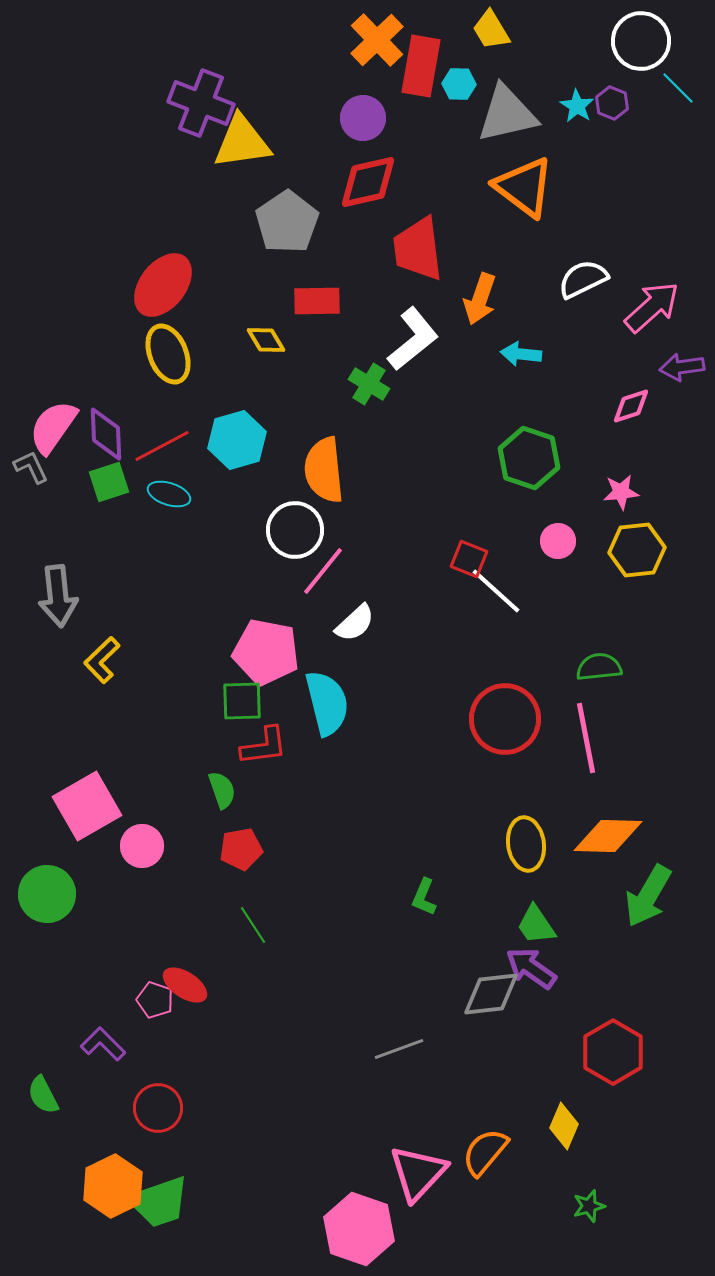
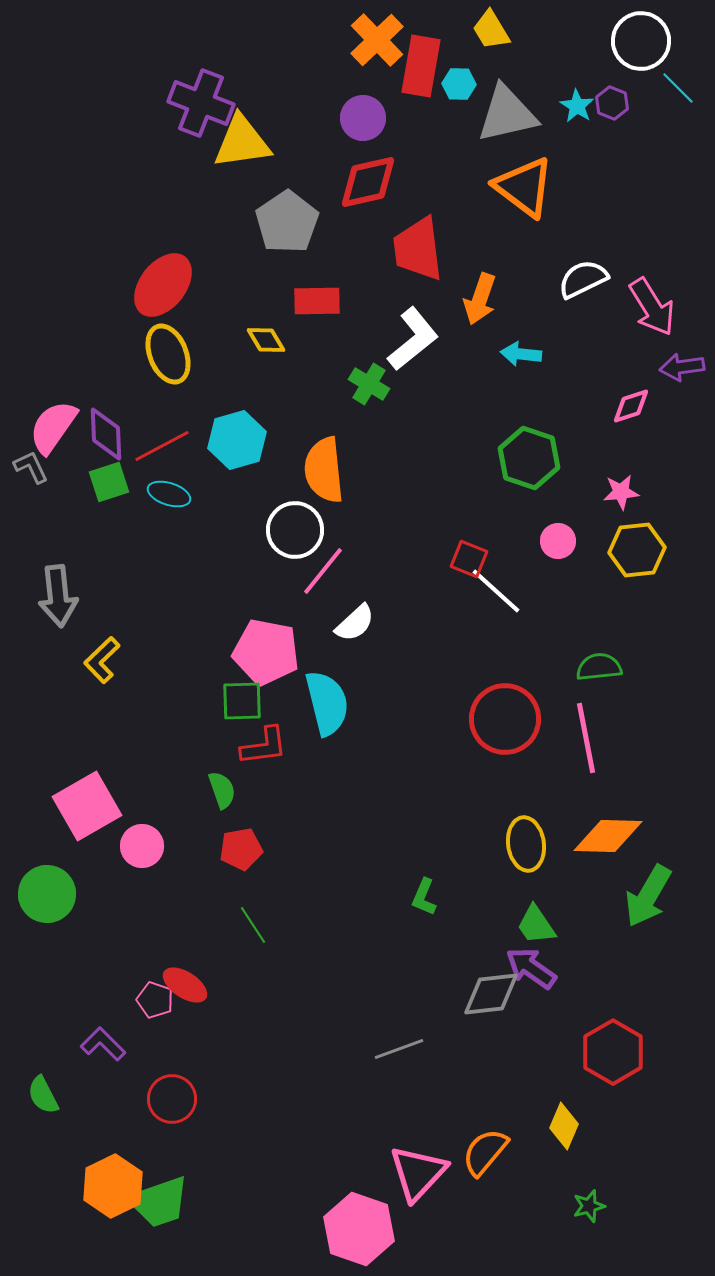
pink arrow at (652, 307): rotated 100 degrees clockwise
red circle at (158, 1108): moved 14 px right, 9 px up
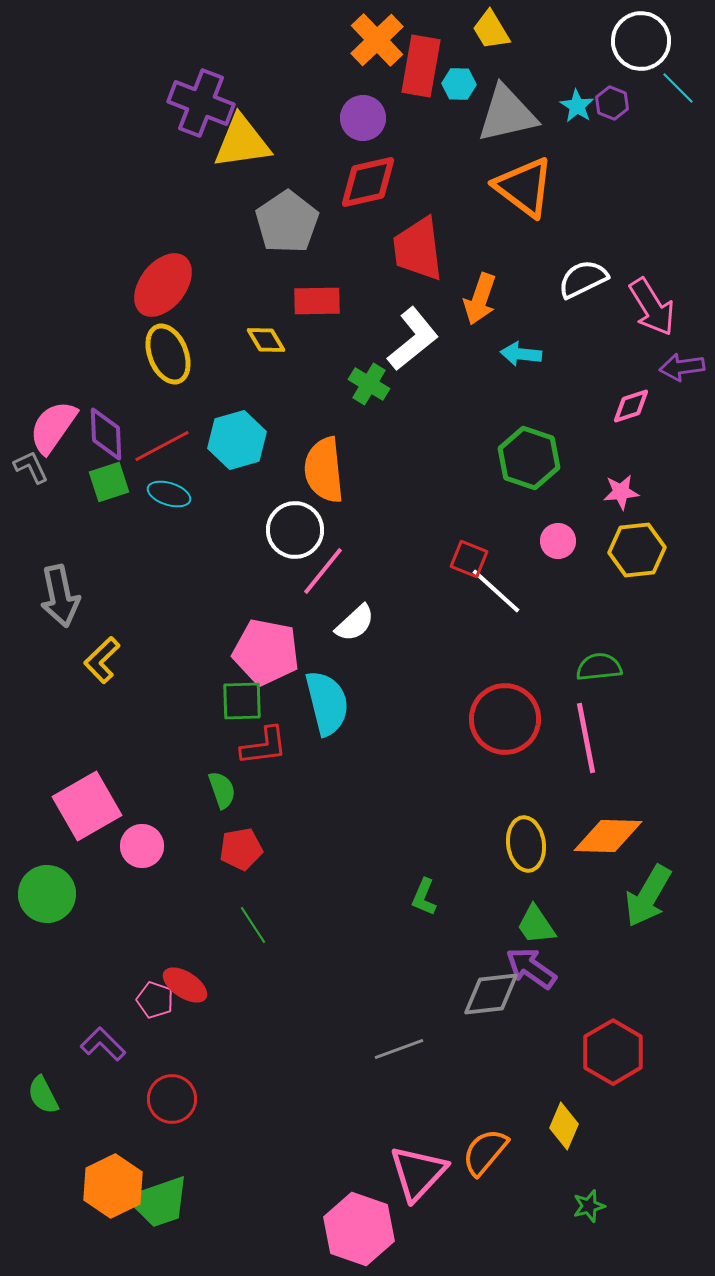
gray arrow at (58, 596): moved 2 px right; rotated 6 degrees counterclockwise
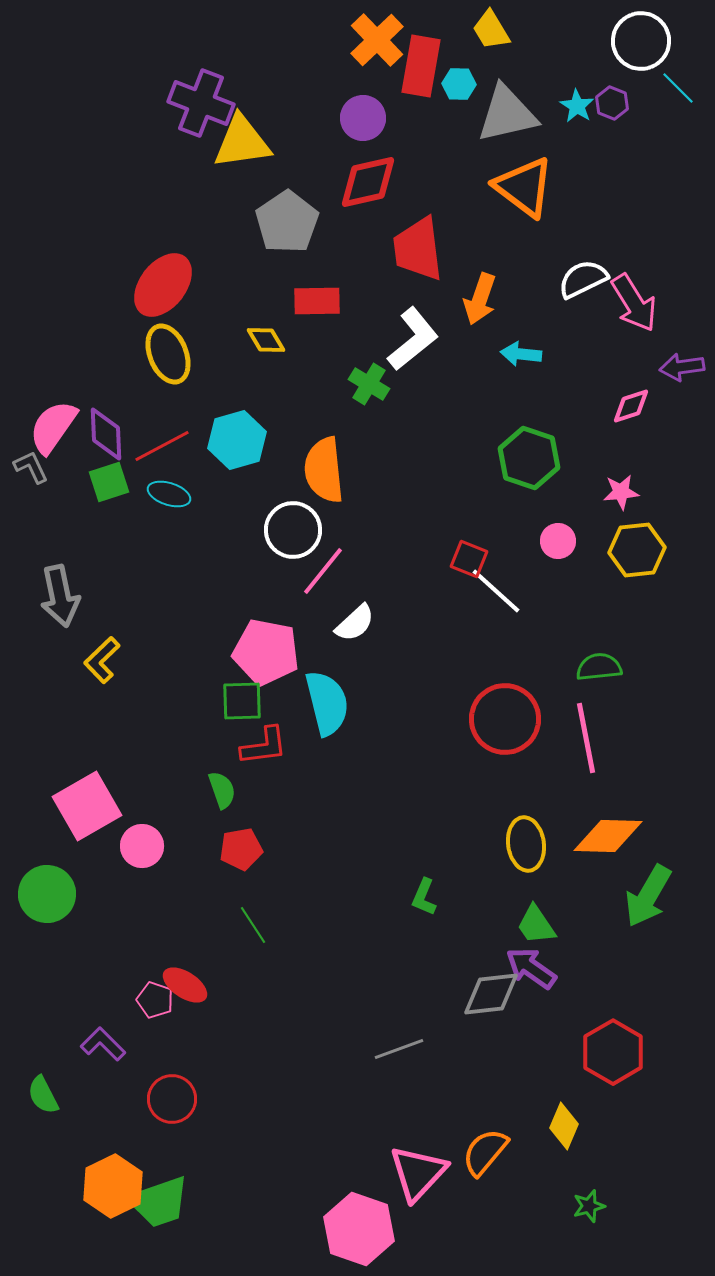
pink arrow at (652, 307): moved 18 px left, 4 px up
white circle at (295, 530): moved 2 px left
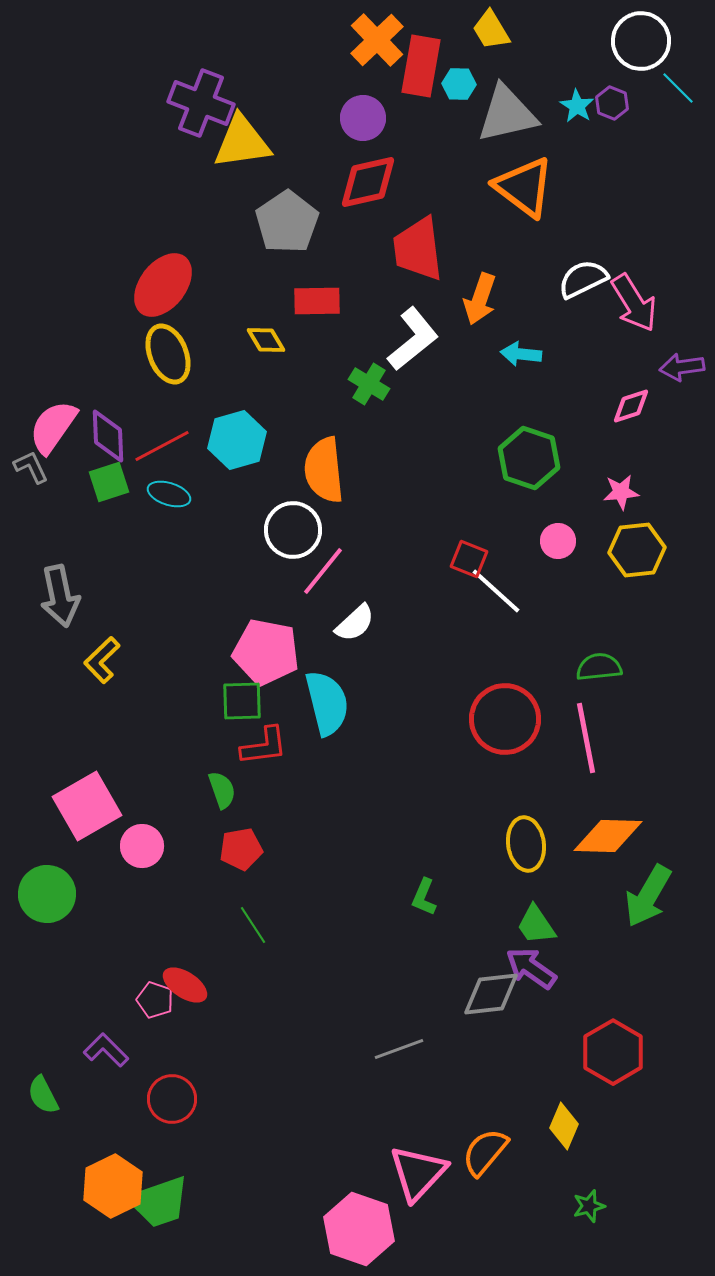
purple diamond at (106, 434): moved 2 px right, 2 px down
purple L-shape at (103, 1044): moved 3 px right, 6 px down
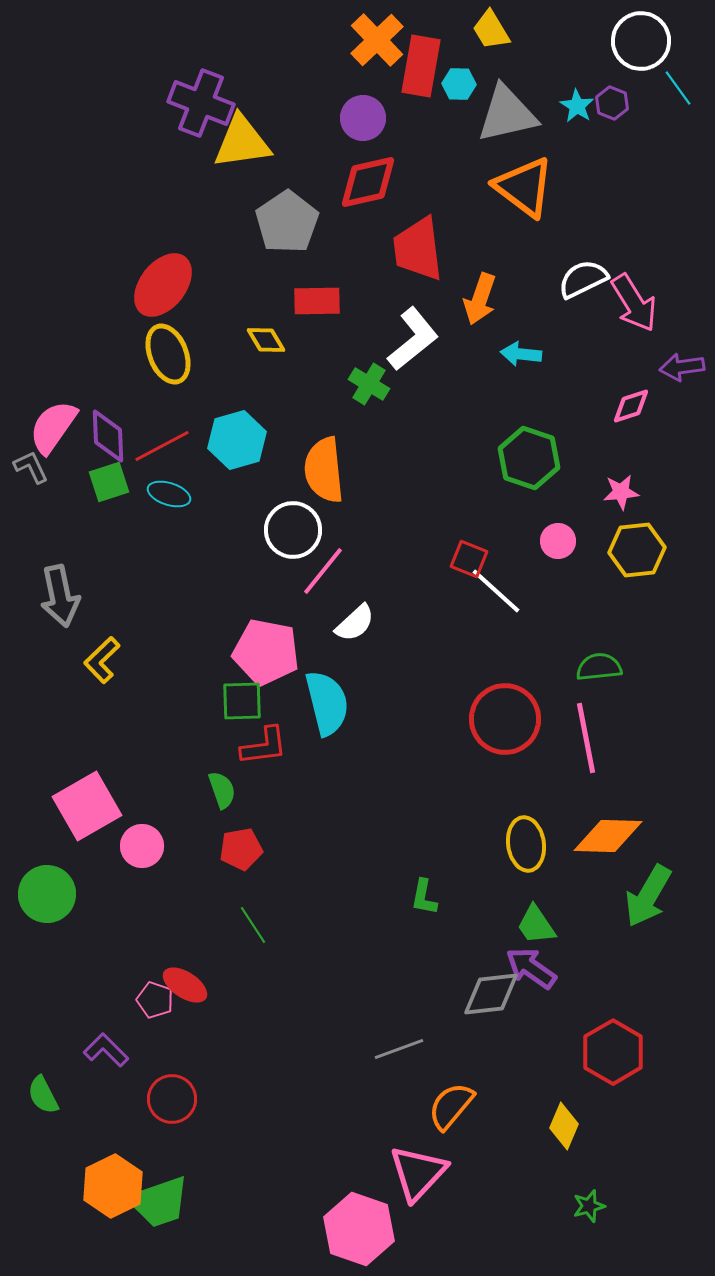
cyan line at (678, 88): rotated 9 degrees clockwise
green L-shape at (424, 897): rotated 12 degrees counterclockwise
orange semicircle at (485, 1152): moved 34 px left, 46 px up
